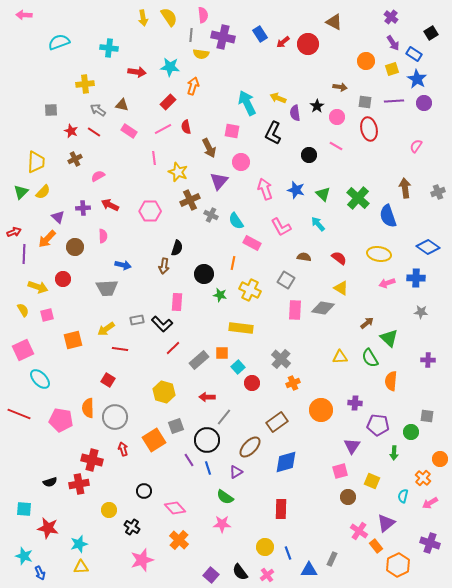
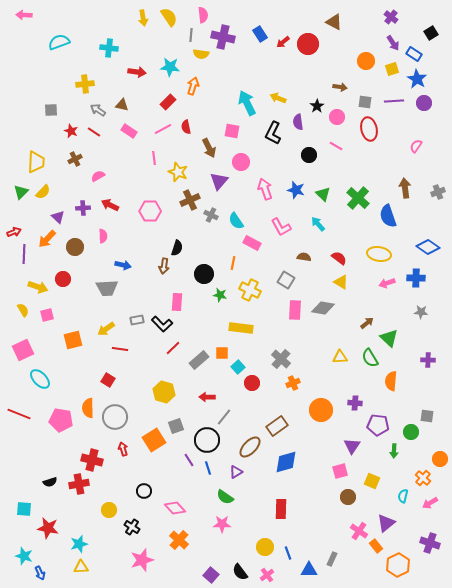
purple semicircle at (295, 113): moved 3 px right, 9 px down
yellow triangle at (341, 288): moved 6 px up
brown rectangle at (277, 422): moved 4 px down
green arrow at (394, 453): moved 2 px up
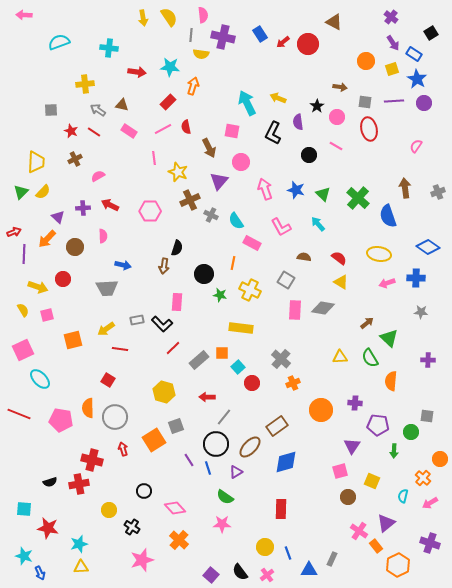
black circle at (207, 440): moved 9 px right, 4 px down
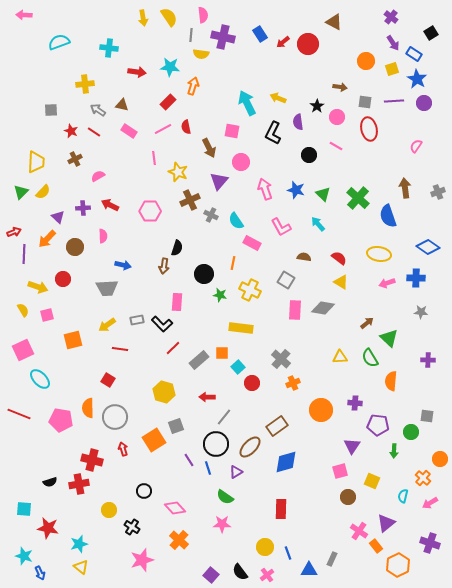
yellow arrow at (106, 329): moved 1 px right, 4 px up
yellow triangle at (81, 567): rotated 42 degrees clockwise
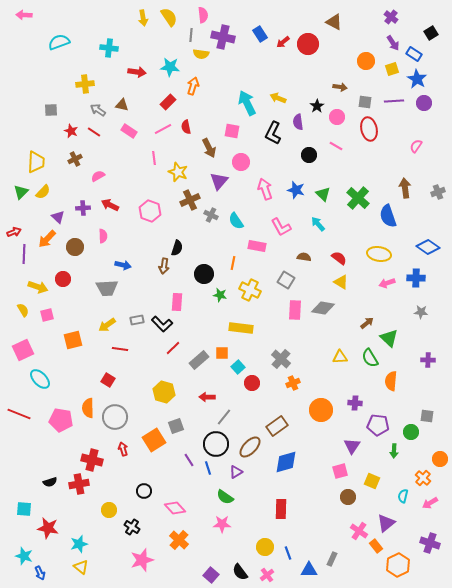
pink hexagon at (150, 211): rotated 20 degrees clockwise
pink rectangle at (252, 243): moved 5 px right, 3 px down; rotated 18 degrees counterclockwise
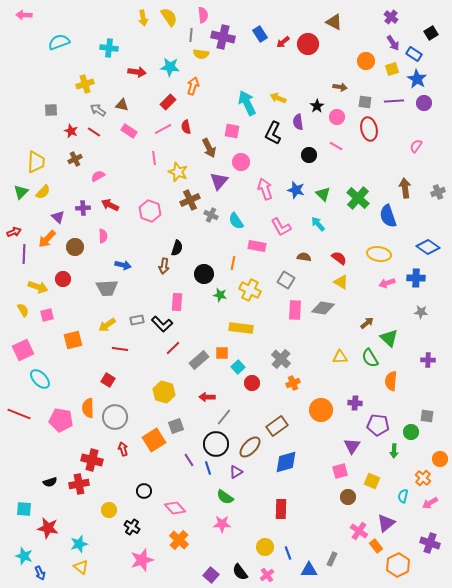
yellow cross at (85, 84): rotated 12 degrees counterclockwise
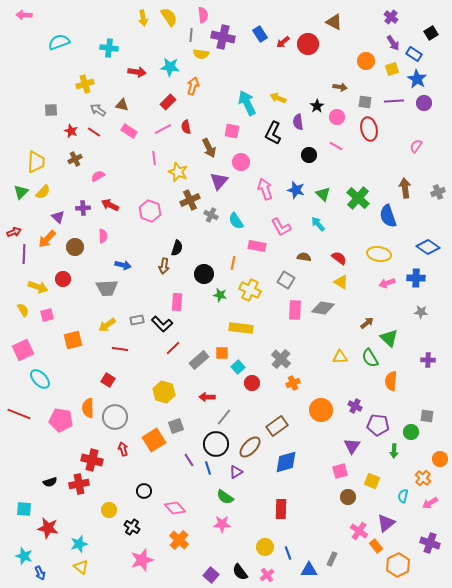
purple cross at (355, 403): moved 3 px down; rotated 24 degrees clockwise
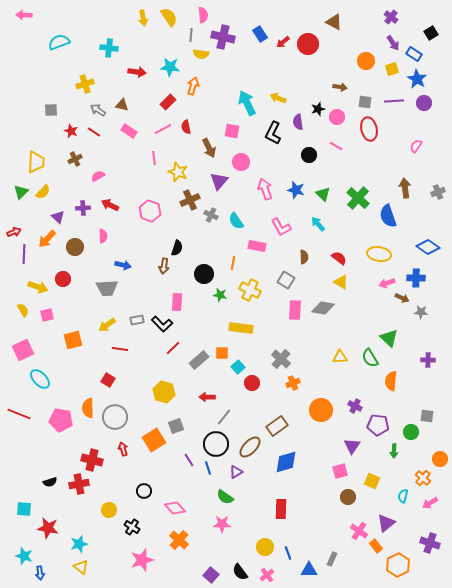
black star at (317, 106): moved 1 px right, 3 px down; rotated 16 degrees clockwise
brown semicircle at (304, 257): rotated 80 degrees clockwise
brown arrow at (367, 323): moved 35 px right, 25 px up; rotated 64 degrees clockwise
blue arrow at (40, 573): rotated 16 degrees clockwise
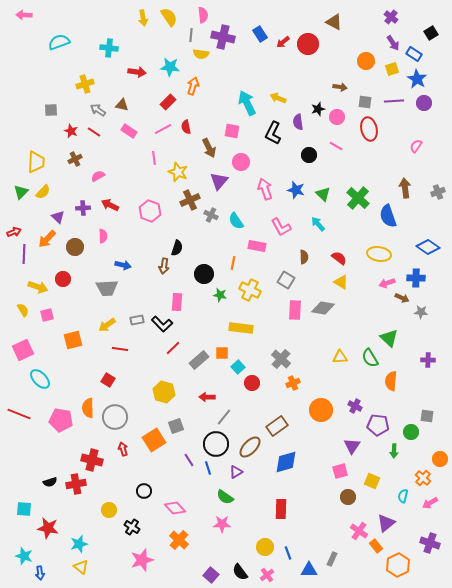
red cross at (79, 484): moved 3 px left
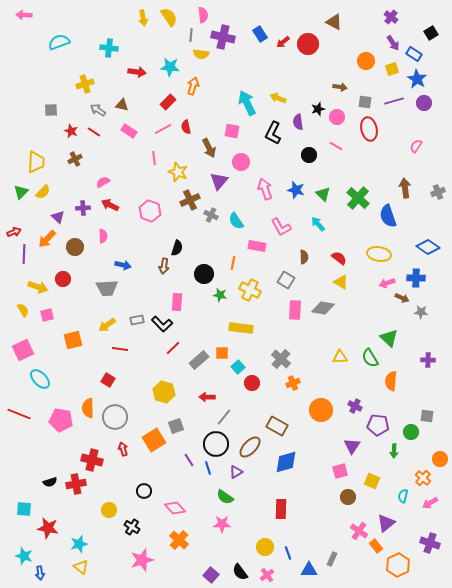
purple line at (394, 101): rotated 12 degrees counterclockwise
pink semicircle at (98, 176): moved 5 px right, 6 px down
brown rectangle at (277, 426): rotated 65 degrees clockwise
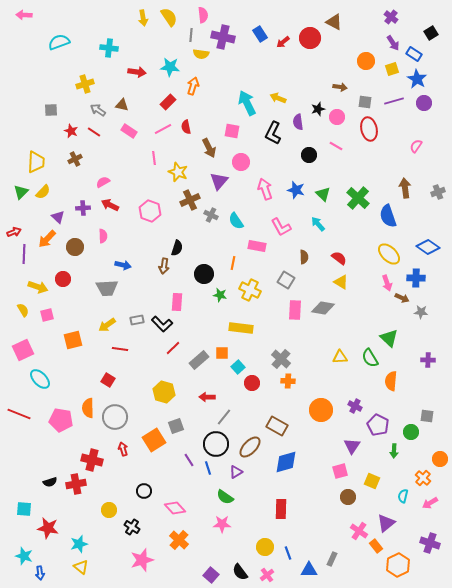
red circle at (308, 44): moved 2 px right, 6 px up
yellow ellipse at (379, 254): moved 10 px right; rotated 35 degrees clockwise
pink arrow at (387, 283): rotated 91 degrees counterclockwise
orange cross at (293, 383): moved 5 px left, 2 px up; rotated 24 degrees clockwise
purple pentagon at (378, 425): rotated 20 degrees clockwise
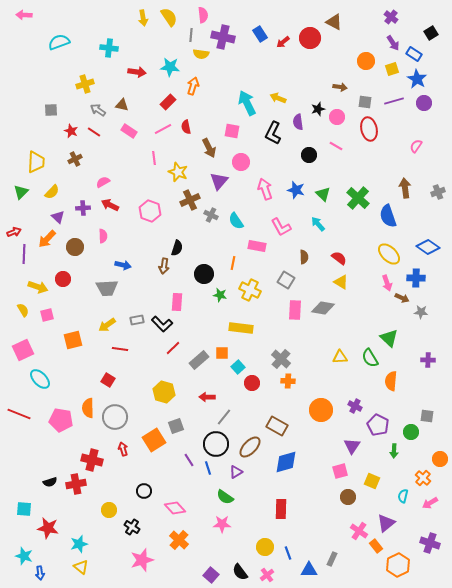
yellow semicircle at (43, 192): moved 9 px right
